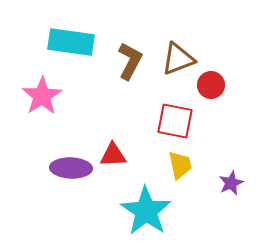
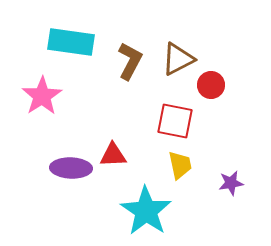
brown triangle: rotated 6 degrees counterclockwise
purple star: rotated 15 degrees clockwise
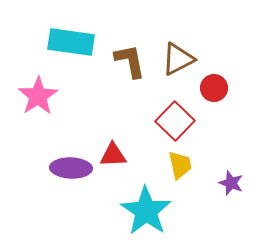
brown L-shape: rotated 39 degrees counterclockwise
red circle: moved 3 px right, 3 px down
pink star: moved 4 px left
red square: rotated 33 degrees clockwise
purple star: rotated 30 degrees clockwise
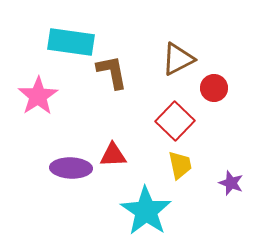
brown L-shape: moved 18 px left, 11 px down
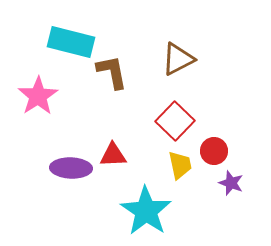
cyan rectangle: rotated 6 degrees clockwise
red circle: moved 63 px down
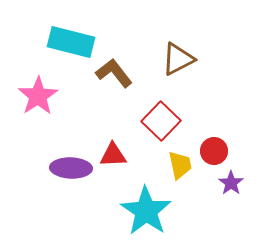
brown L-shape: moved 2 px right, 1 px down; rotated 27 degrees counterclockwise
red square: moved 14 px left
purple star: rotated 15 degrees clockwise
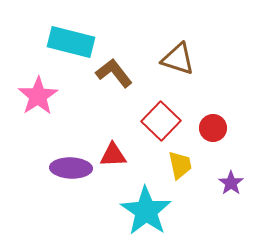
brown triangle: rotated 45 degrees clockwise
red circle: moved 1 px left, 23 px up
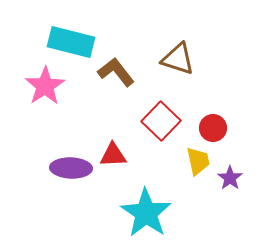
brown L-shape: moved 2 px right, 1 px up
pink star: moved 7 px right, 10 px up
yellow trapezoid: moved 18 px right, 4 px up
purple star: moved 1 px left, 5 px up
cyan star: moved 2 px down
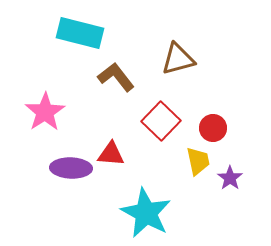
cyan rectangle: moved 9 px right, 9 px up
brown triangle: rotated 33 degrees counterclockwise
brown L-shape: moved 5 px down
pink star: moved 26 px down
red triangle: moved 2 px left, 1 px up; rotated 8 degrees clockwise
cyan star: rotated 6 degrees counterclockwise
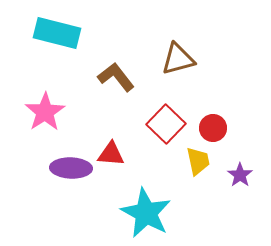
cyan rectangle: moved 23 px left
red square: moved 5 px right, 3 px down
purple star: moved 10 px right, 3 px up
